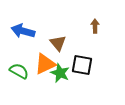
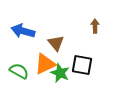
brown triangle: moved 2 px left
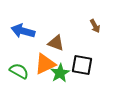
brown arrow: rotated 152 degrees clockwise
brown triangle: rotated 30 degrees counterclockwise
green star: rotated 18 degrees clockwise
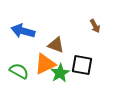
brown triangle: moved 2 px down
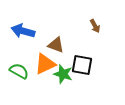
green star: moved 3 px right, 1 px down; rotated 24 degrees counterclockwise
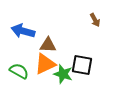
brown arrow: moved 6 px up
brown triangle: moved 8 px left; rotated 18 degrees counterclockwise
